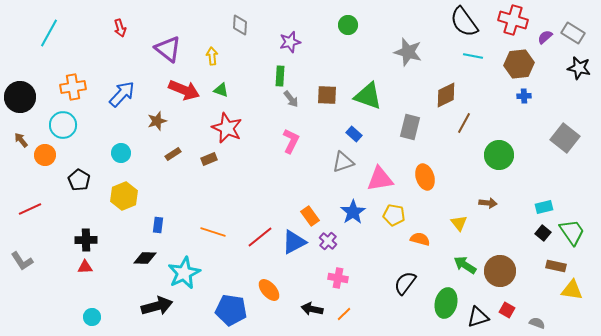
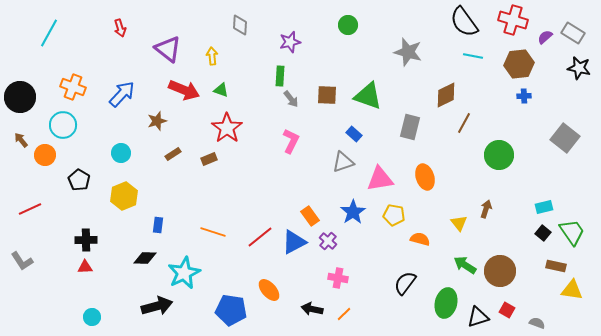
orange cross at (73, 87): rotated 30 degrees clockwise
red star at (227, 128): rotated 12 degrees clockwise
brown arrow at (488, 203): moved 2 px left, 6 px down; rotated 78 degrees counterclockwise
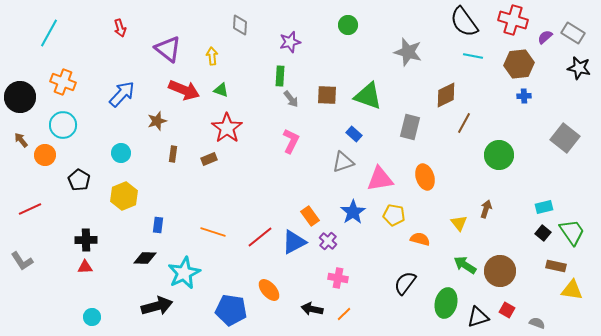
orange cross at (73, 87): moved 10 px left, 5 px up
brown rectangle at (173, 154): rotated 49 degrees counterclockwise
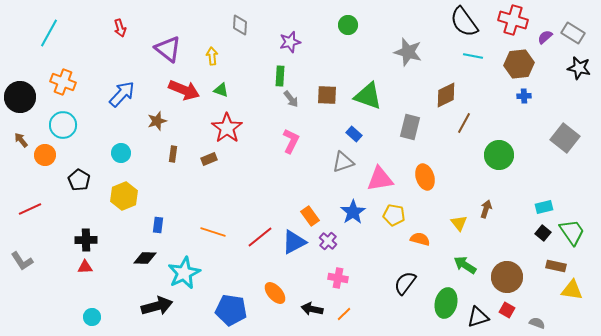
brown circle at (500, 271): moved 7 px right, 6 px down
orange ellipse at (269, 290): moved 6 px right, 3 px down
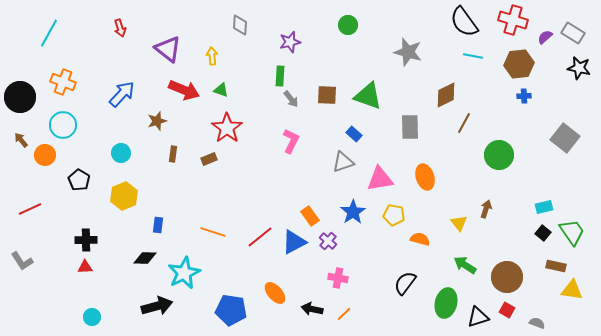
gray rectangle at (410, 127): rotated 15 degrees counterclockwise
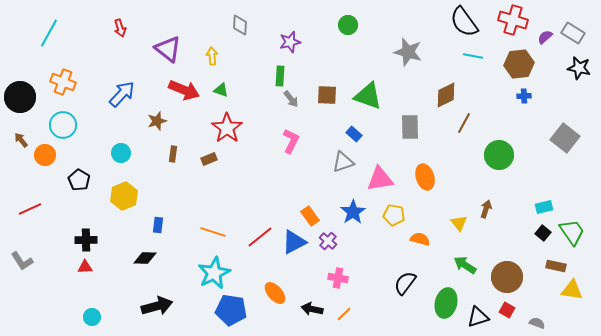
cyan star at (184, 273): moved 30 px right
